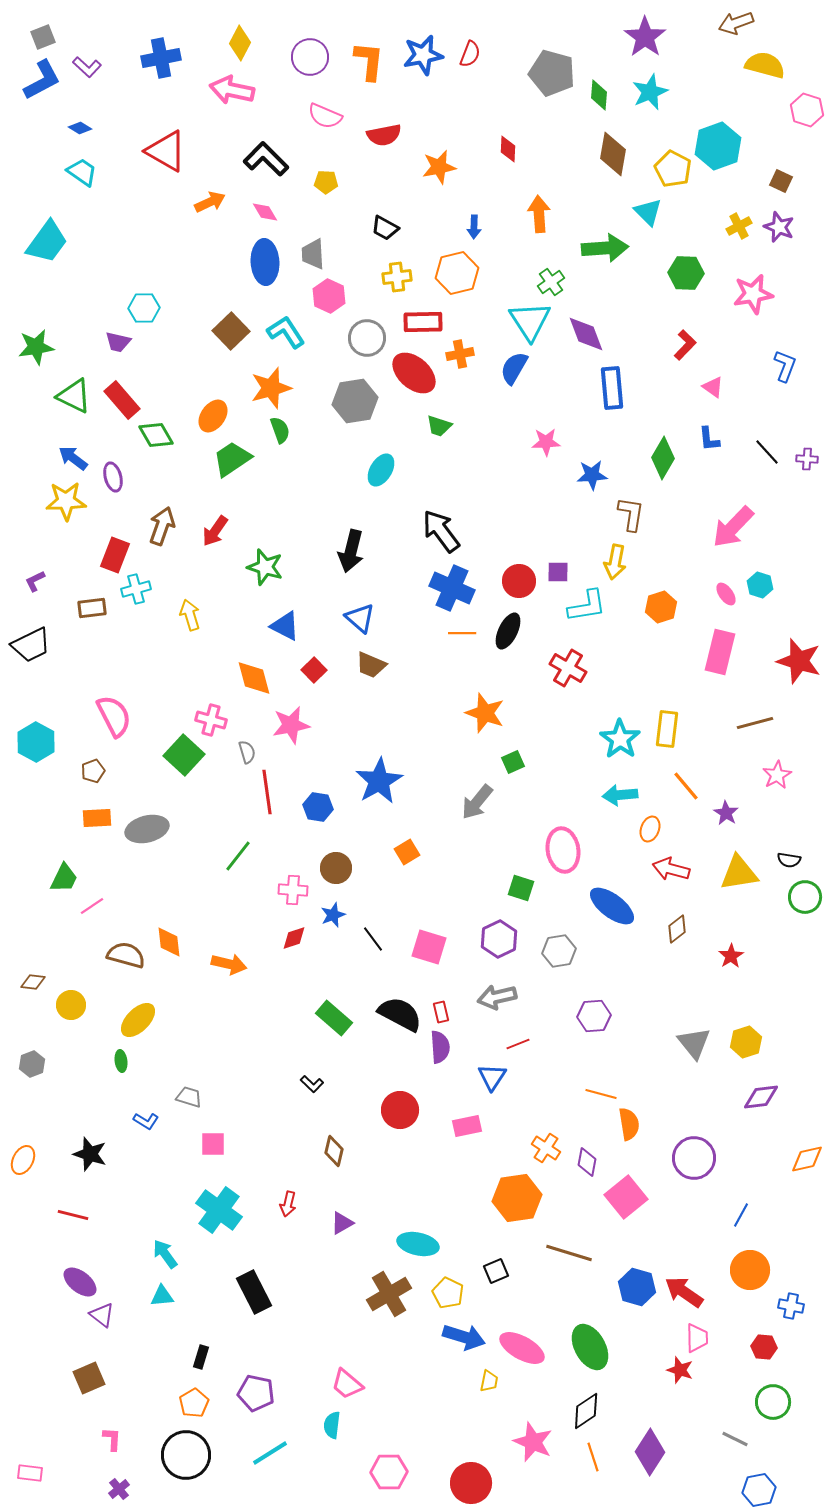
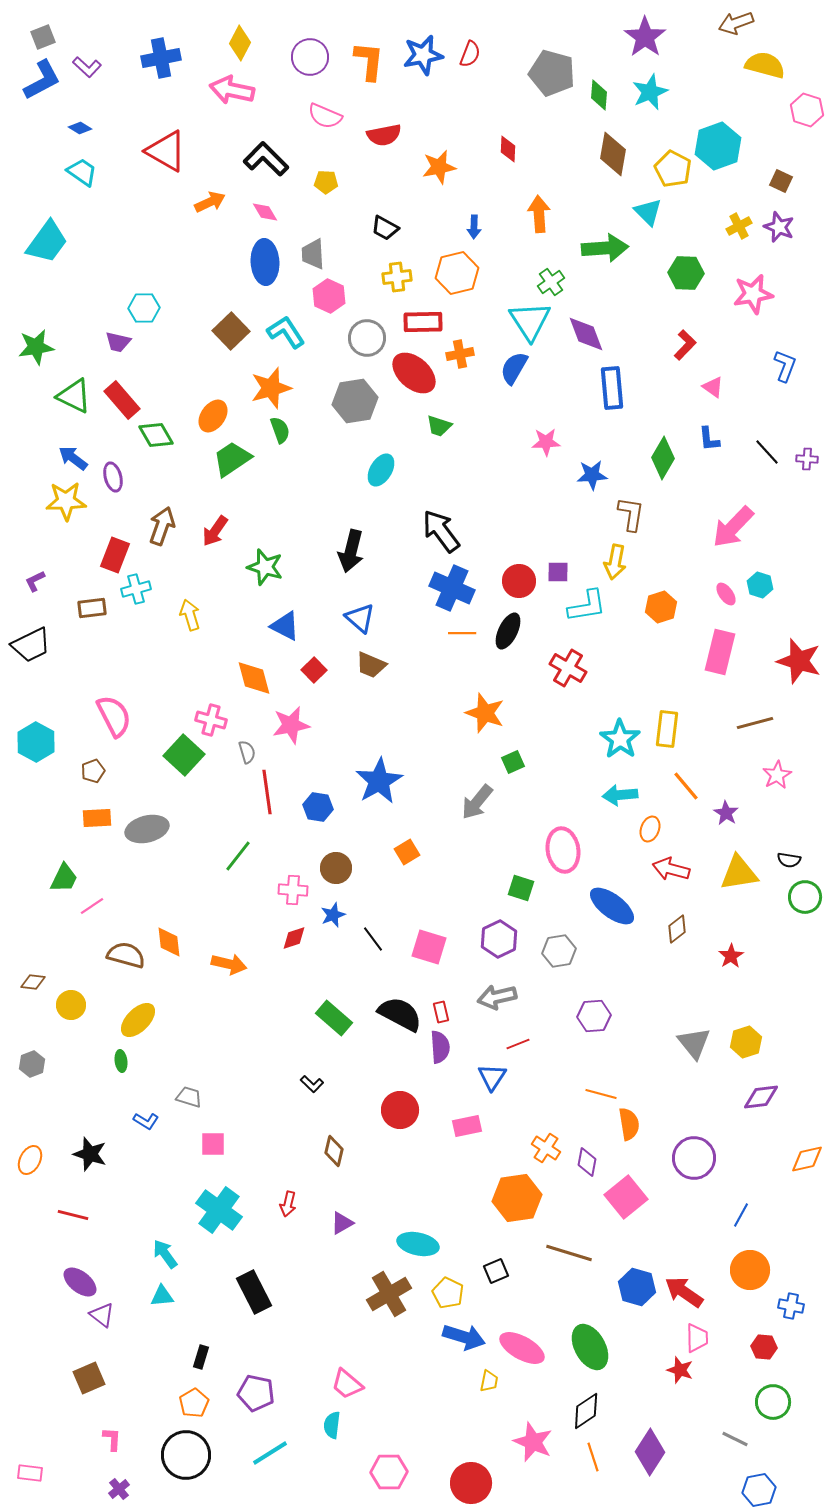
orange ellipse at (23, 1160): moved 7 px right
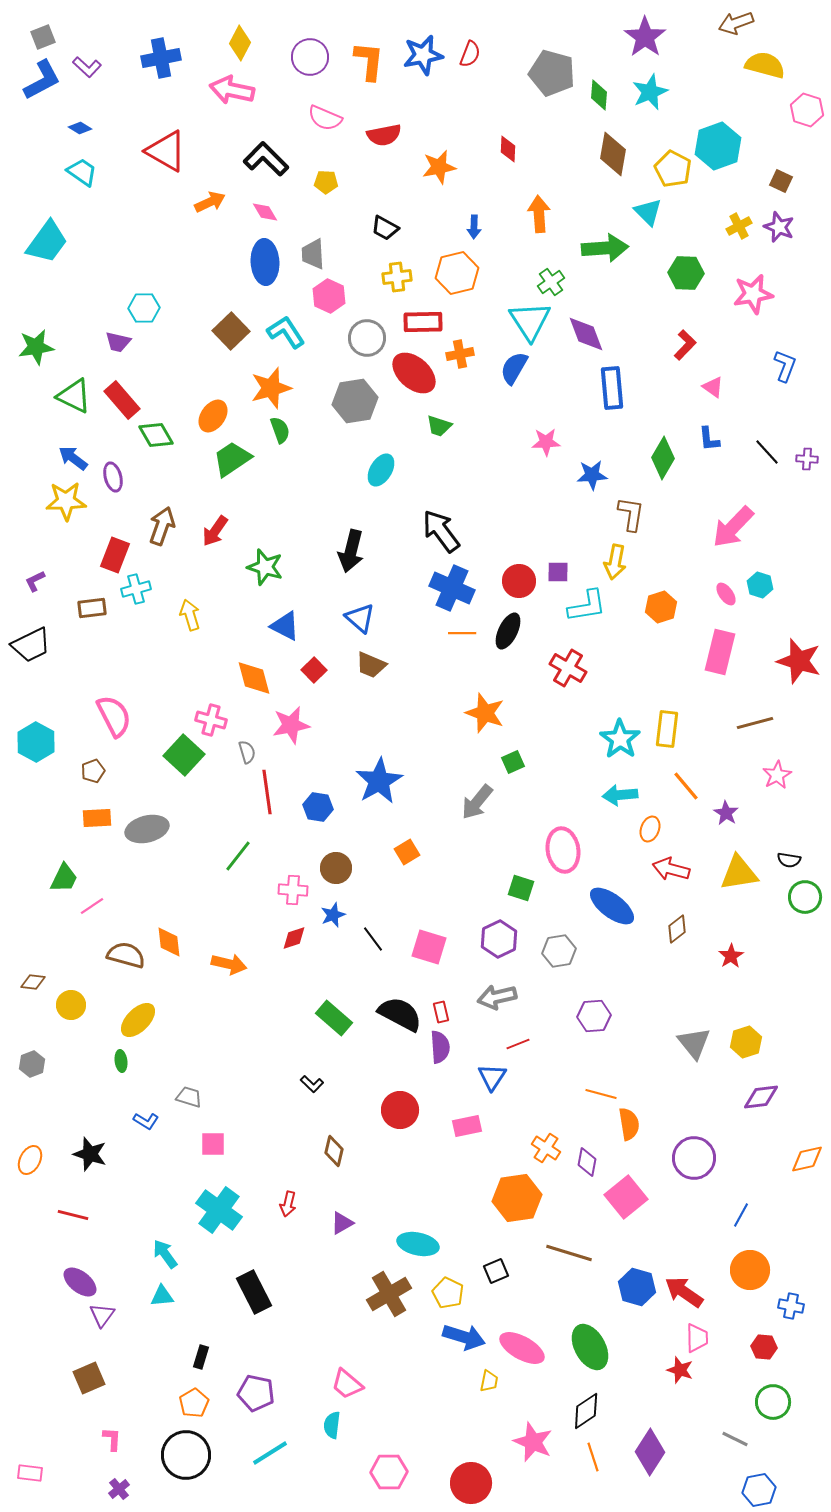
pink semicircle at (325, 116): moved 2 px down
purple triangle at (102, 1315): rotated 28 degrees clockwise
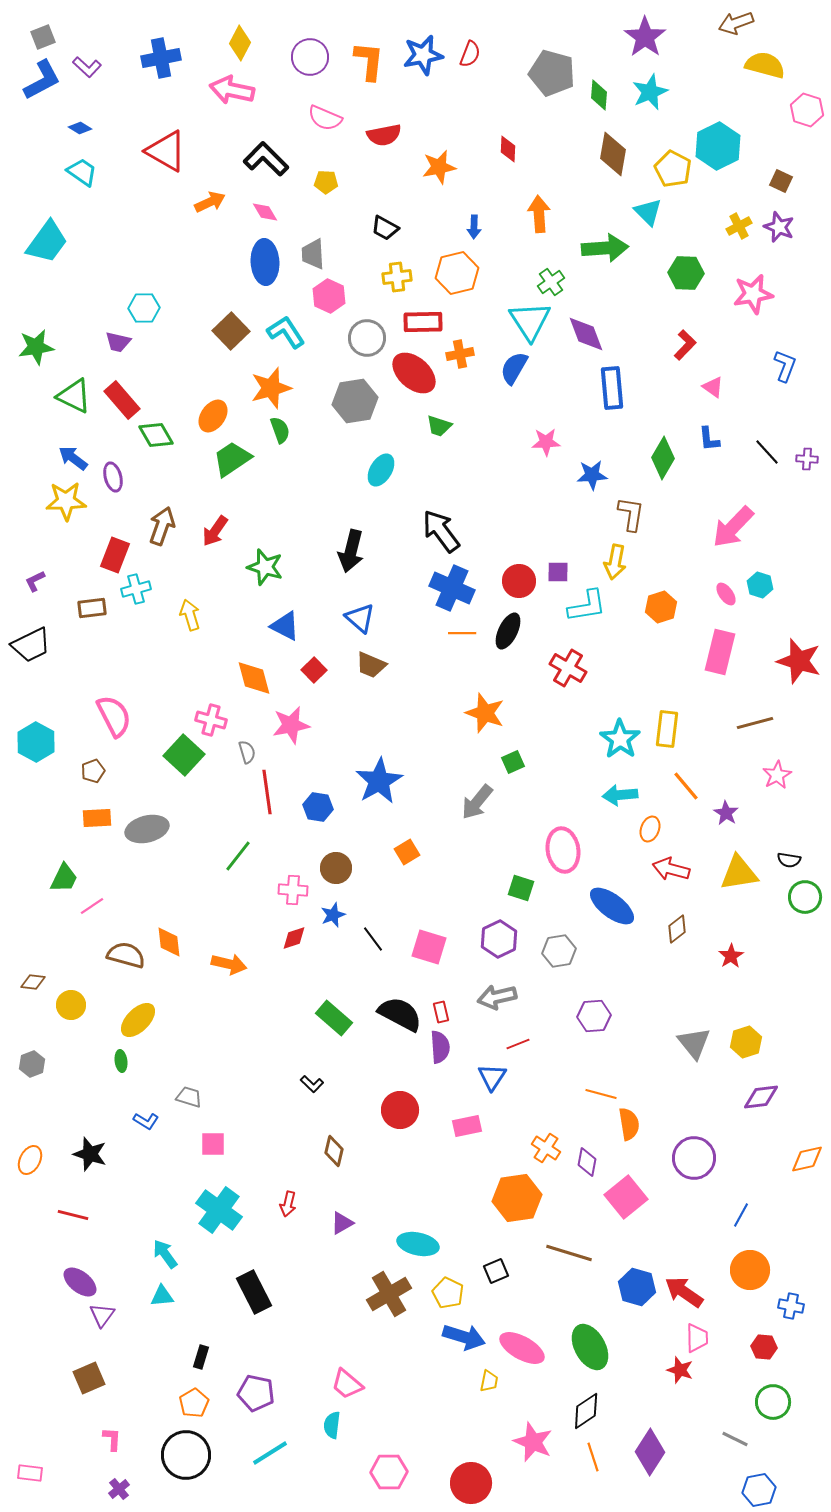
cyan hexagon at (718, 146): rotated 6 degrees counterclockwise
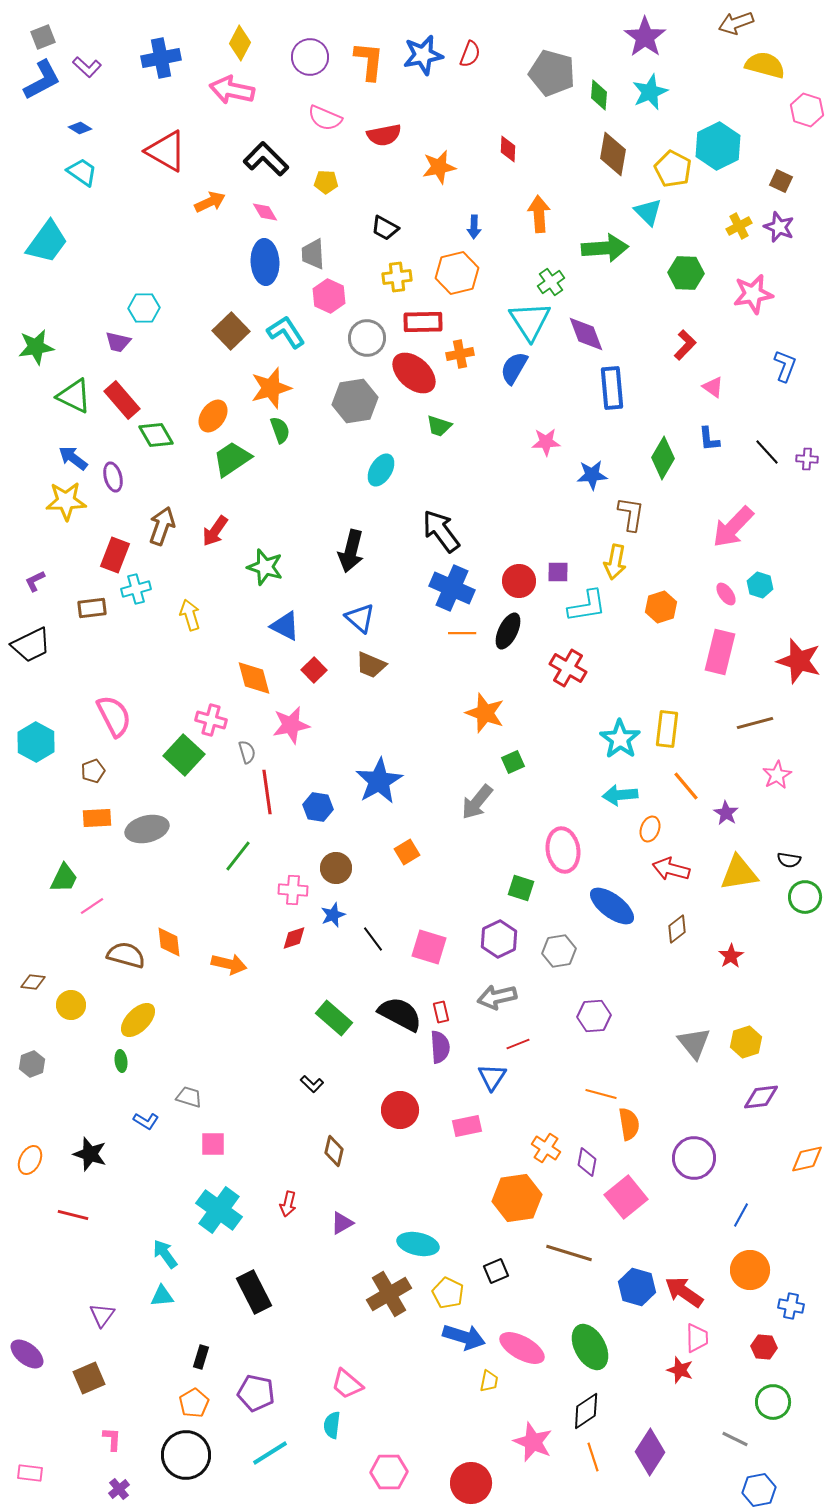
purple ellipse at (80, 1282): moved 53 px left, 72 px down
